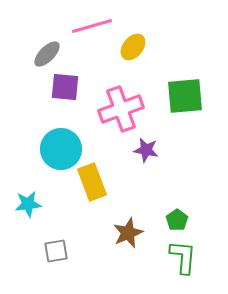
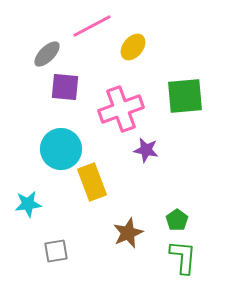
pink line: rotated 12 degrees counterclockwise
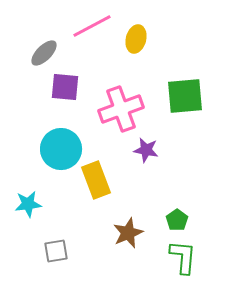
yellow ellipse: moved 3 px right, 8 px up; rotated 24 degrees counterclockwise
gray ellipse: moved 3 px left, 1 px up
yellow rectangle: moved 4 px right, 2 px up
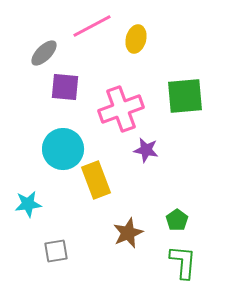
cyan circle: moved 2 px right
green L-shape: moved 5 px down
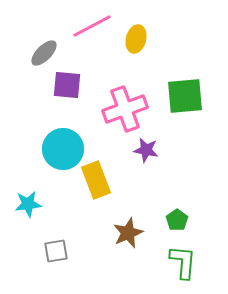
purple square: moved 2 px right, 2 px up
pink cross: moved 4 px right
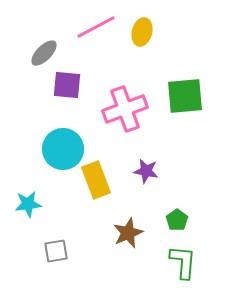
pink line: moved 4 px right, 1 px down
yellow ellipse: moved 6 px right, 7 px up
purple star: moved 21 px down
